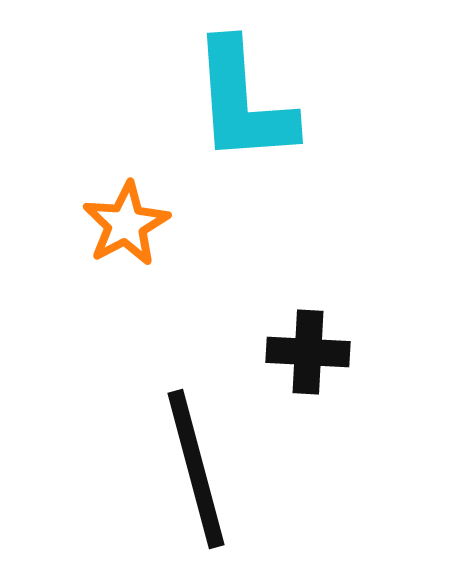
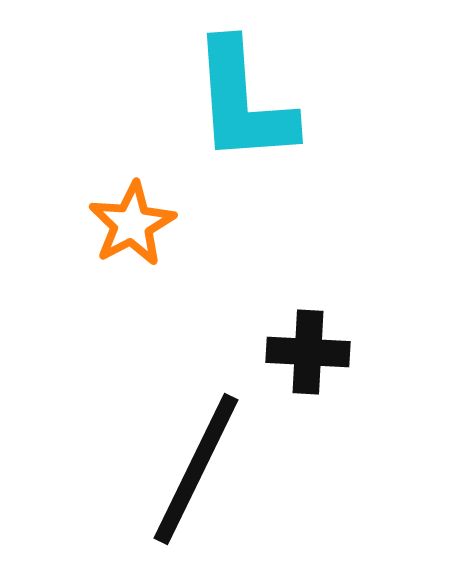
orange star: moved 6 px right
black line: rotated 41 degrees clockwise
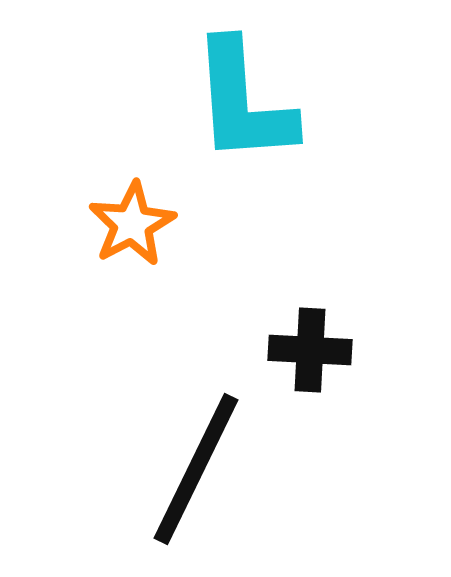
black cross: moved 2 px right, 2 px up
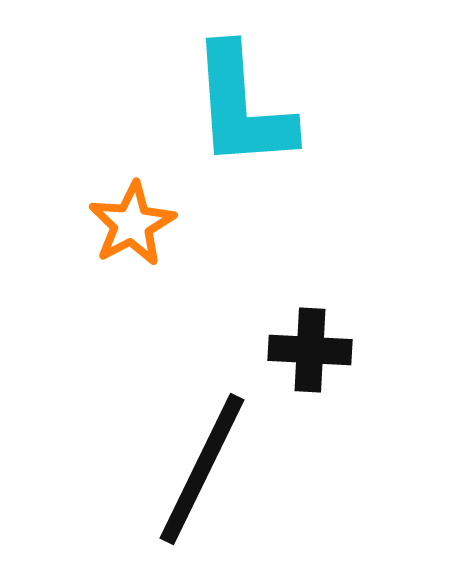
cyan L-shape: moved 1 px left, 5 px down
black line: moved 6 px right
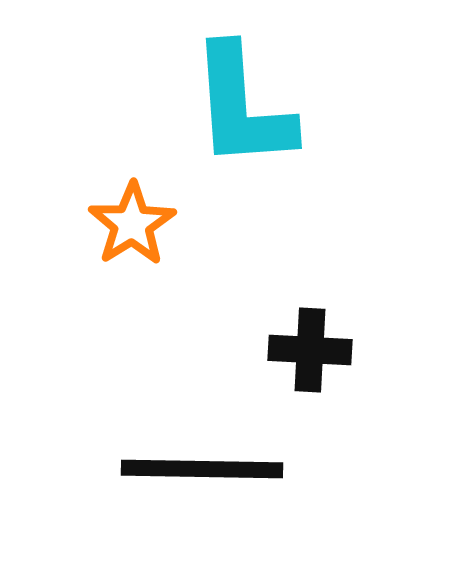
orange star: rotated 4 degrees counterclockwise
black line: rotated 65 degrees clockwise
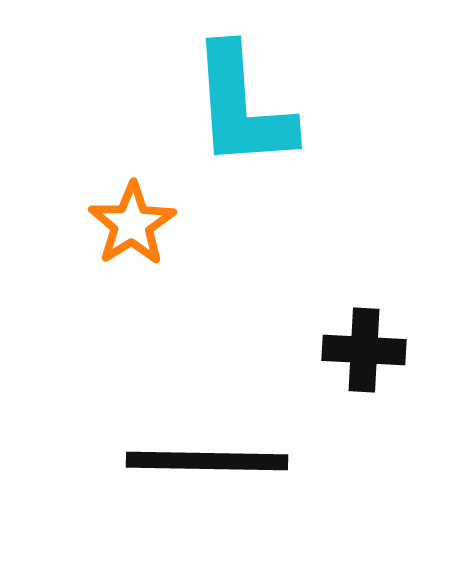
black cross: moved 54 px right
black line: moved 5 px right, 8 px up
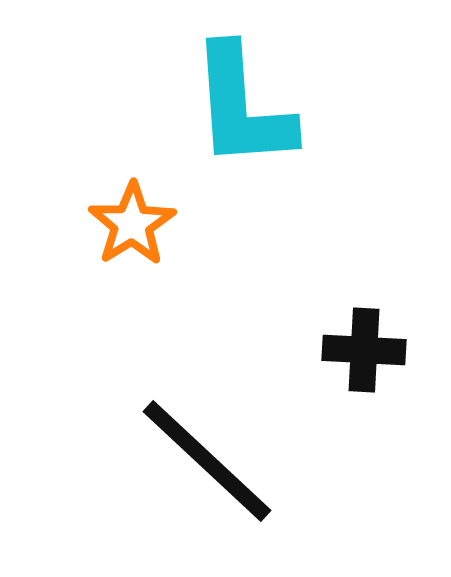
black line: rotated 42 degrees clockwise
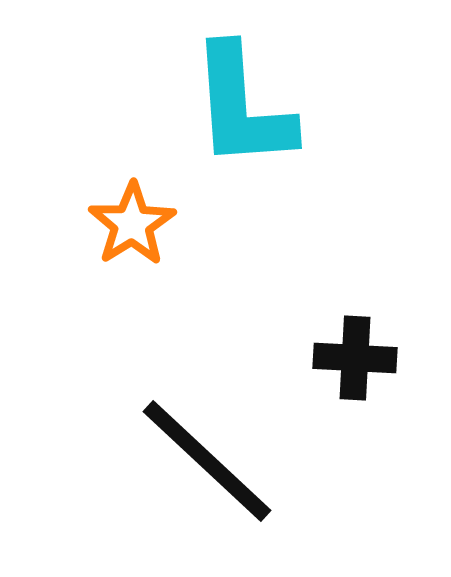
black cross: moved 9 px left, 8 px down
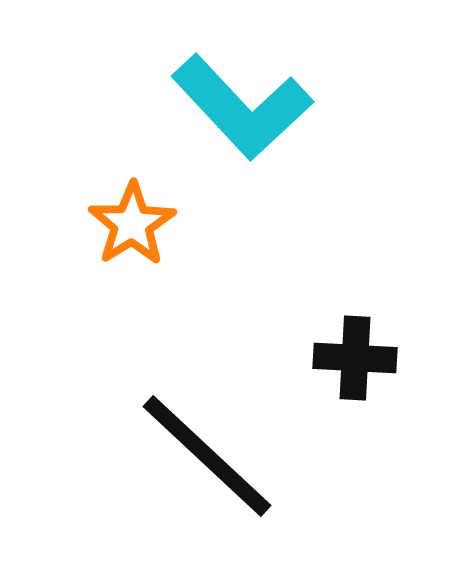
cyan L-shape: rotated 39 degrees counterclockwise
black line: moved 5 px up
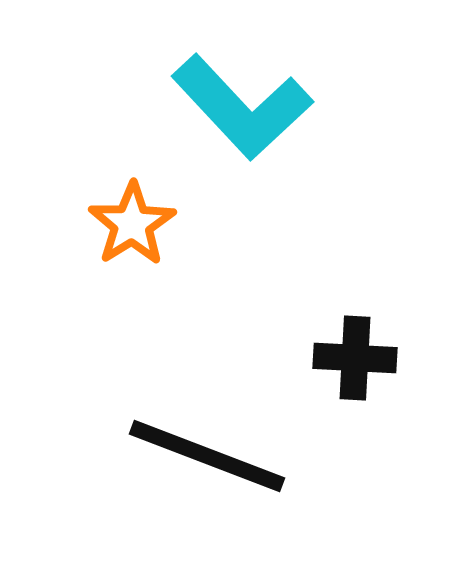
black line: rotated 22 degrees counterclockwise
